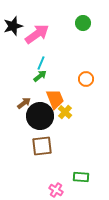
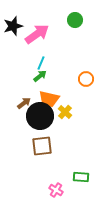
green circle: moved 8 px left, 3 px up
orange trapezoid: moved 6 px left; rotated 125 degrees clockwise
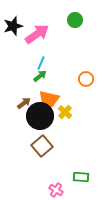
brown square: rotated 35 degrees counterclockwise
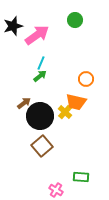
pink arrow: moved 1 px down
orange trapezoid: moved 27 px right, 3 px down
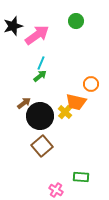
green circle: moved 1 px right, 1 px down
orange circle: moved 5 px right, 5 px down
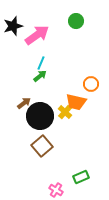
green rectangle: rotated 28 degrees counterclockwise
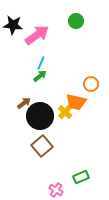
black star: moved 1 px up; rotated 24 degrees clockwise
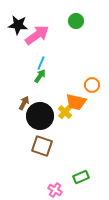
black star: moved 5 px right
green arrow: rotated 16 degrees counterclockwise
orange circle: moved 1 px right, 1 px down
brown arrow: rotated 24 degrees counterclockwise
brown square: rotated 30 degrees counterclockwise
pink cross: moved 1 px left
